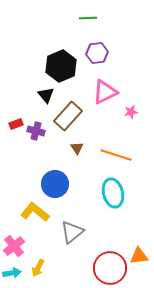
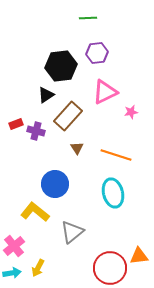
black hexagon: rotated 16 degrees clockwise
black triangle: rotated 36 degrees clockwise
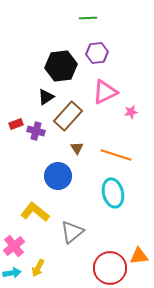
black triangle: moved 2 px down
blue circle: moved 3 px right, 8 px up
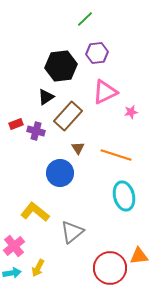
green line: moved 3 px left, 1 px down; rotated 42 degrees counterclockwise
brown triangle: moved 1 px right
blue circle: moved 2 px right, 3 px up
cyan ellipse: moved 11 px right, 3 px down
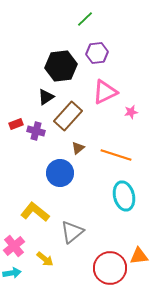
brown triangle: rotated 24 degrees clockwise
yellow arrow: moved 7 px right, 9 px up; rotated 78 degrees counterclockwise
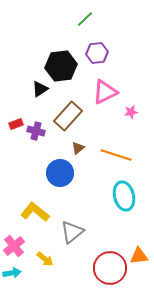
black triangle: moved 6 px left, 8 px up
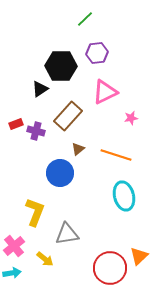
black hexagon: rotated 8 degrees clockwise
pink star: moved 6 px down
brown triangle: moved 1 px down
yellow L-shape: rotated 72 degrees clockwise
gray triangle: moved 5 px left, 2 px down; rotated 30 degrees clockwise
orange triangle: rotated 36 degrees counterclockwise
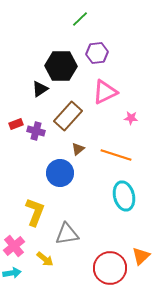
green line: moved 5 px left
pink star: rotated 16 degrees clockwise
orange triangle: moved 2 px right
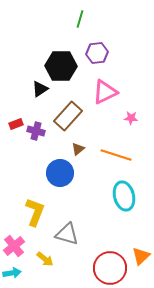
green line: rotated 30 degrees counterclockwise
gray triangle: rotated 25 degrees clockwise
